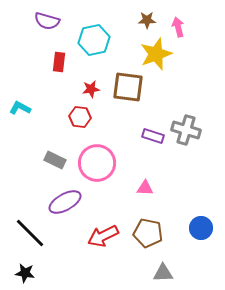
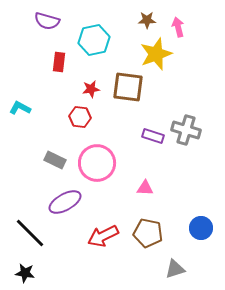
gray triangle: moved 12 px right, 4 px up; rotated 15 degrees counterclockwise
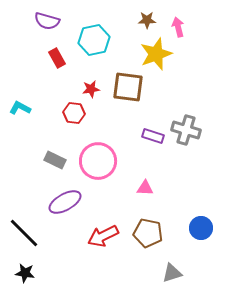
red rectangle: moved 2 px left, 4 px up; rotated 36 degrees counterclockwise
red hexagon: moved 6 px left, 4 px up
pink circle: moved 1 px right, 2 px up
black line: moved 6 px left
gray triangle: moved 3 px left, 4 px down
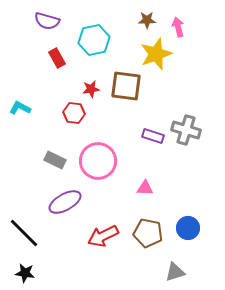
brown square: moved 2 px left, 1 px up
blue circle: moved 13 px left
gray triangle: moved 3 px right, 1 px up
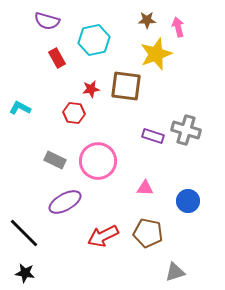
blue circle: moved 27 px up
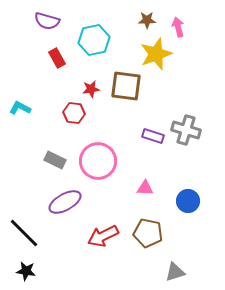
black star: moved 1 px right, 2 px up
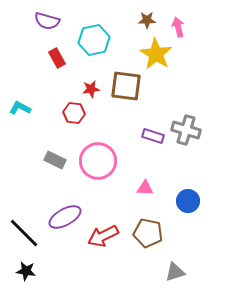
yellow star: rotated 20 degrees counterclockwise
purple ellipse: moved 15 px down
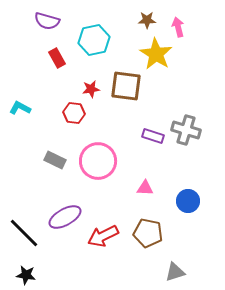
black star: moved 4 px down
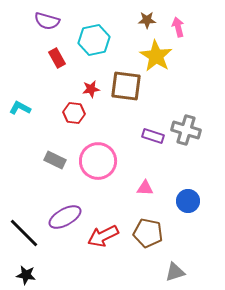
yellow star: moved 2 px down
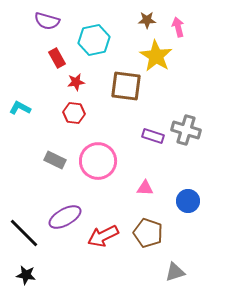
red star: moved 15 px left, 7 px up
brown pentagon: rotated 8 degrees clockwise
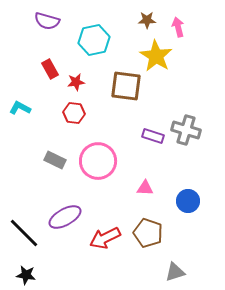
red rectangle: moved 7 px left, 11 px down
red arrow: moved 2 px right, 2 px down
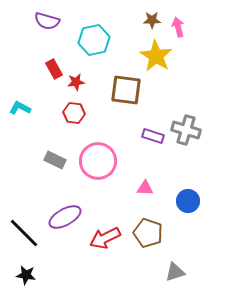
brown star: moved 5 px right
red rectangle: moved 4 px right
brown square: moved 4 px down
